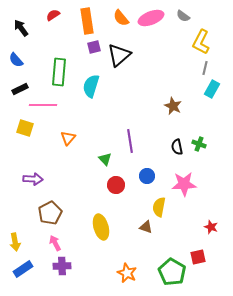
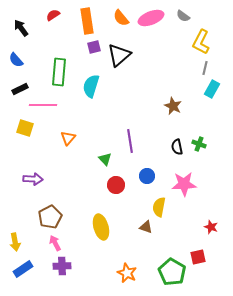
brown pentagon: moved 4 px down
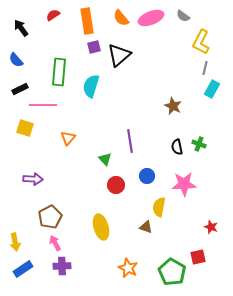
orange star: moved 1 px right, 5 px up
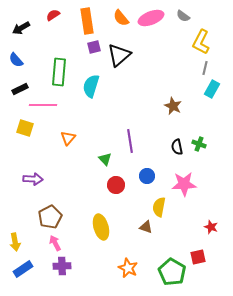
black arrow: rotated 84 degrees counterclockwise
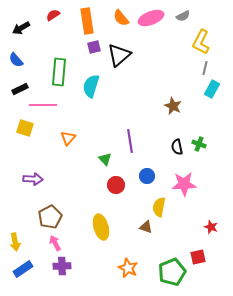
gray semicircle: rotated 64 degrees counterclockwise
green pentagon: rotated 20 degrees clockwise
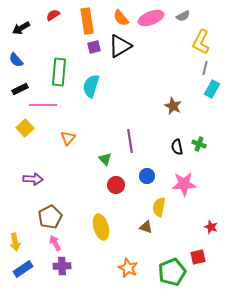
black triangle: moved 1 px right, 9 px up; rotated 10 degrees clockwise
yellow square: rotated 30 degrees clockwise
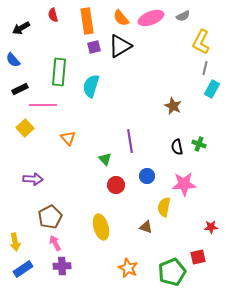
red semicircle: rotated 72 degrees counterclockwise
blue semicircle: moved 3 px left
orange triangle: rotated 21 degrees counterclockwise
yellow semicircle: moved 5 px right
red star: rotated 24 degrees counterclockwise
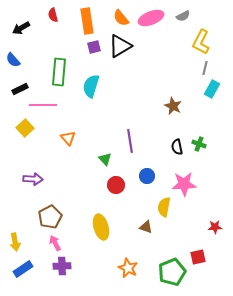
red star: moved 4 px right
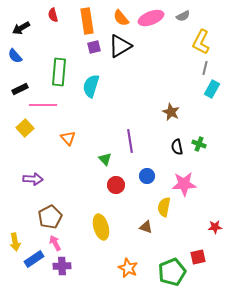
blue semicircle: moved 2 px right, 4 px up
brown star: moved 2 px left, 6 px down
blue rectangle: moved 11 px right, 10 px up
